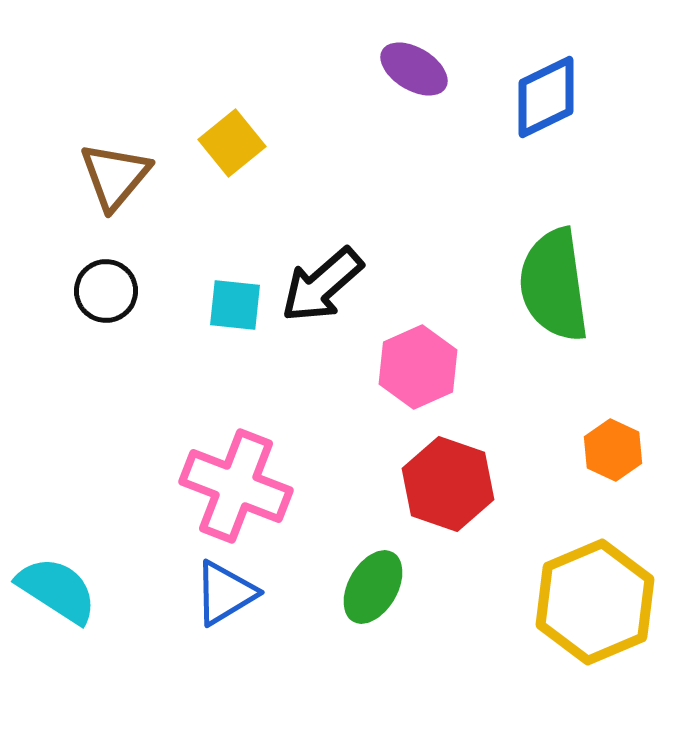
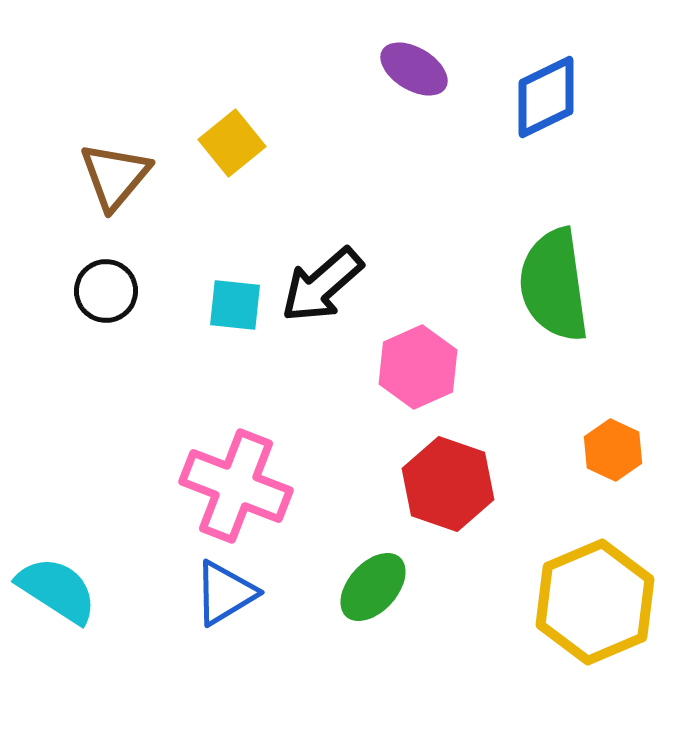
green ellipse: rotated 12 degrees clockwise
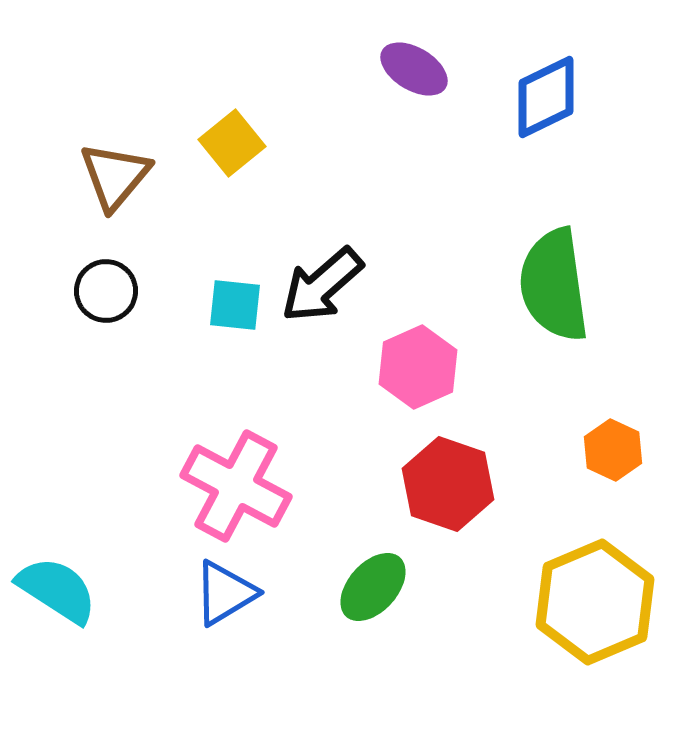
pink cross: rotated 7 degrees clockwise
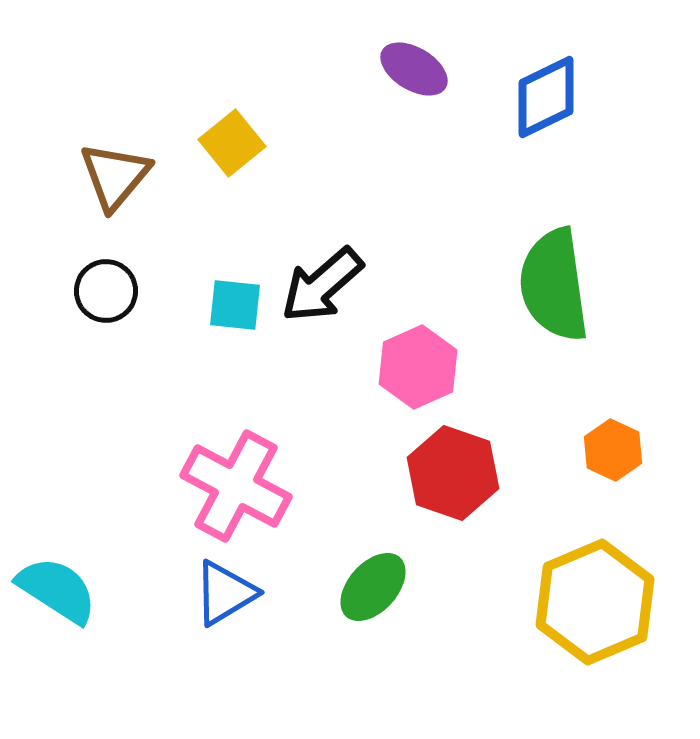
red hexagon: moved 5 px right, 11 px up
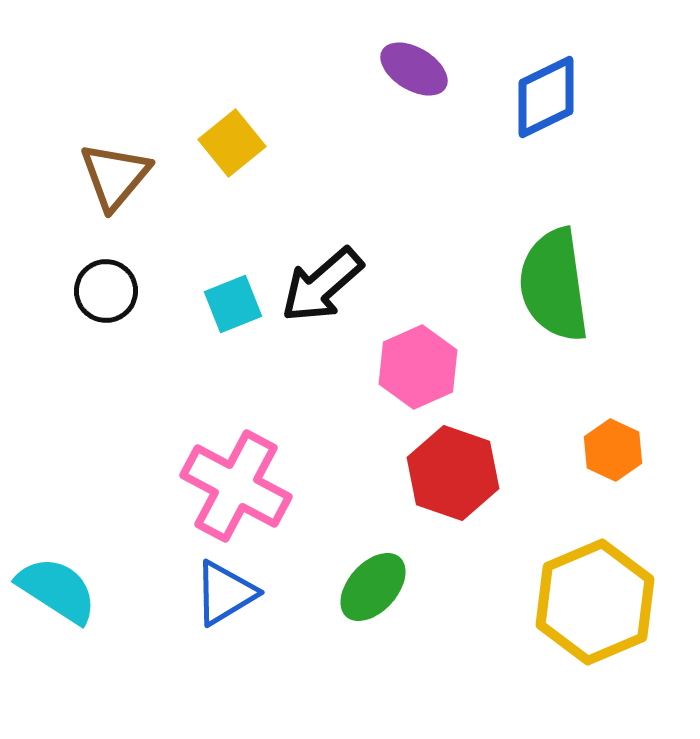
cyan square: moved 2 px left, 1 px up; rotated 28 degrees counterclockwise
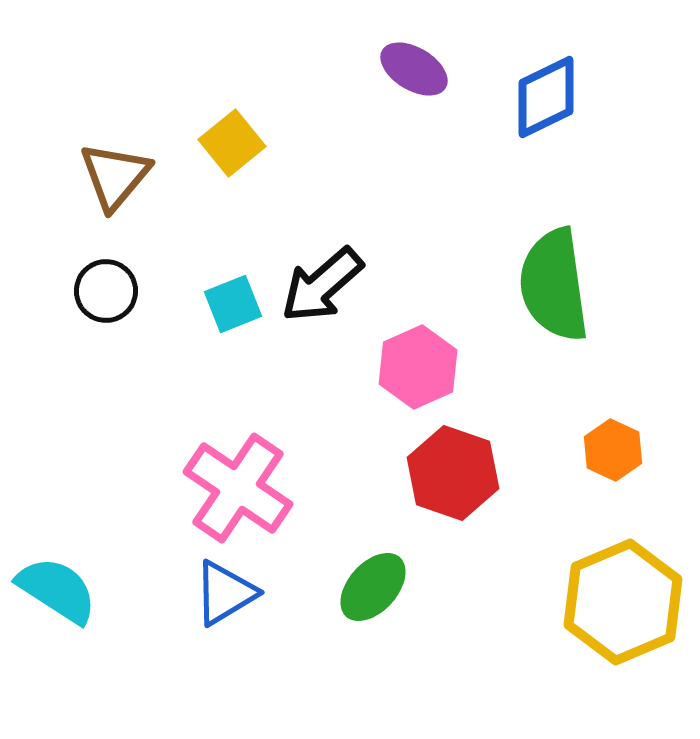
pink cross: moved 2 px right, 2 px down; rotated 6 degrees clockwise
yellow hexagon: moved 28 px right
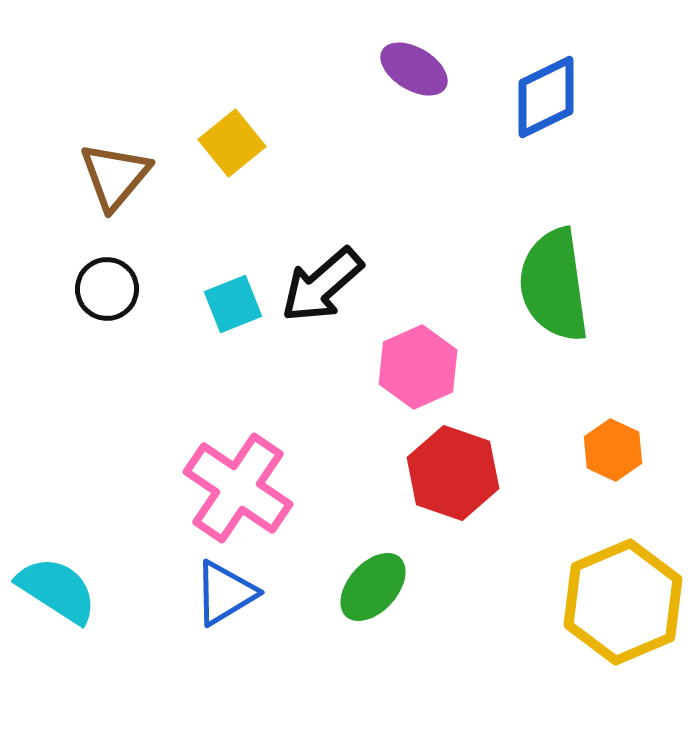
black circle: moved 1 px right, 2 px up
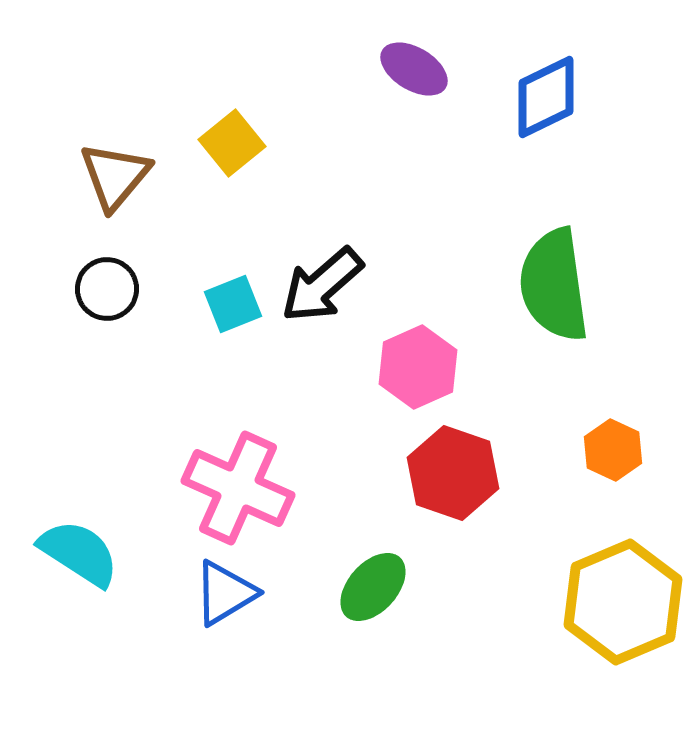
pink cross: rotated 10 degrees counterclockwise
cyan semicircle: moved 22 px right, 37 px up
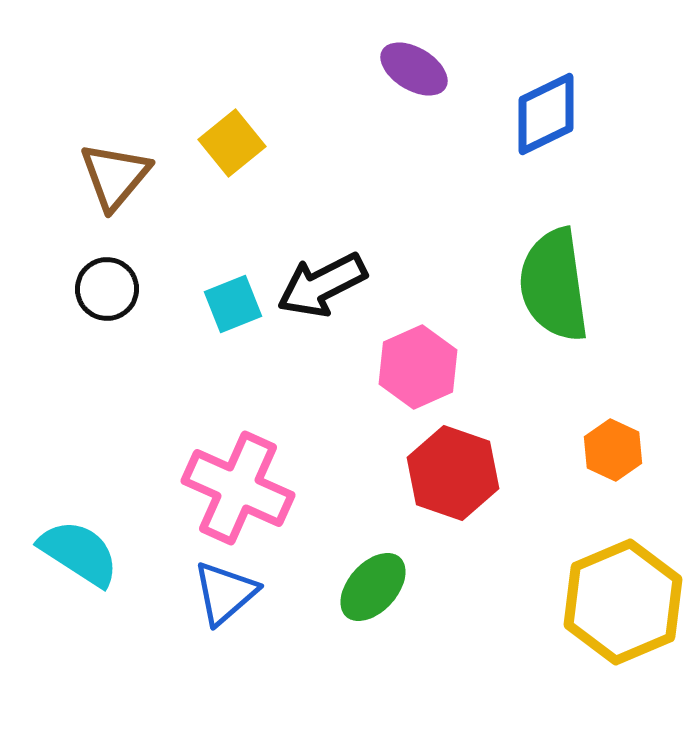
blue diamond: moved 17 px down
black arrow: rotated 14 degrees clockwise
blue triangle: rotated 10 degrees counterclockwise
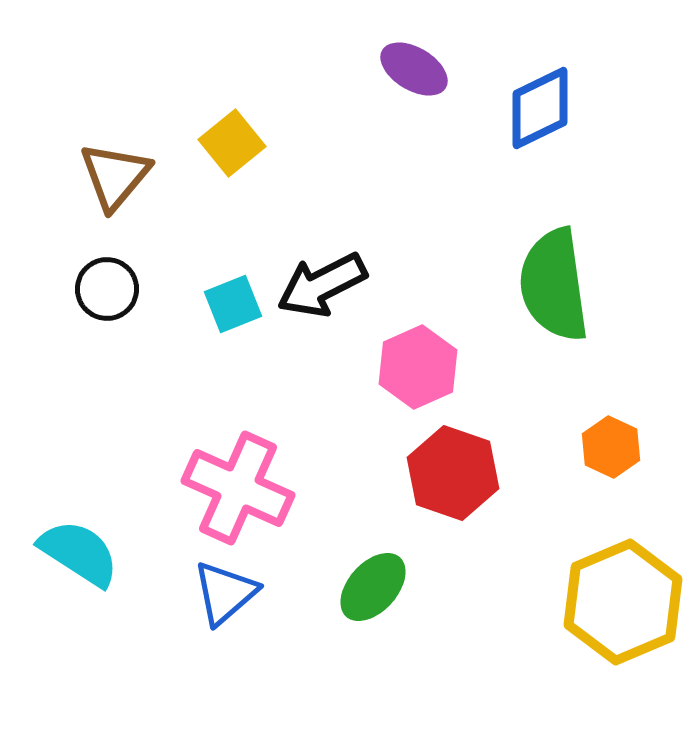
blue diamond: moved 6 px left, 6 px up
orange hexagon: moved 2 px left, 3 px up
